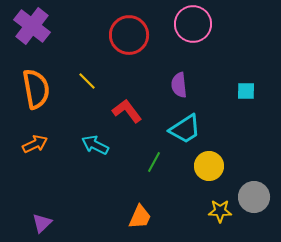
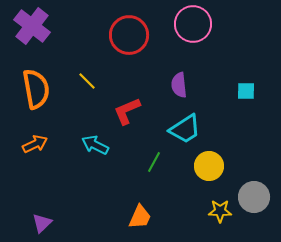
red L-shape: rotated 76 degrees counterclockwise
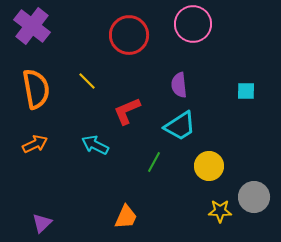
cyan trapezoid: moved 5 px left, 3 px up
orange trapezoid: moved 14 px left
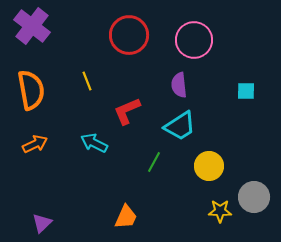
pink circle: moved 1 px right, 16 px down
yellow line: rotated 24 degrees clockwise
orange semicircle: moved 5 px left, 1 px down
cyan arrow: moved 1 px left, 2 px up
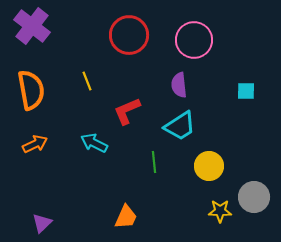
green line: rotated 35 degrees counterclockwise
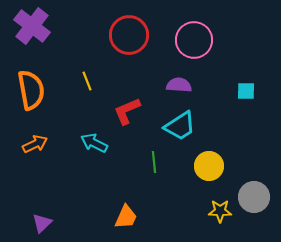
purple semicircle: rotated 100 degrees clockwise
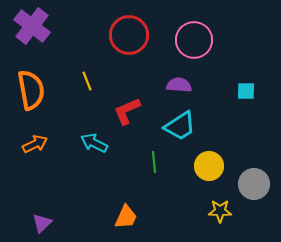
gray circle: moved 13 px up
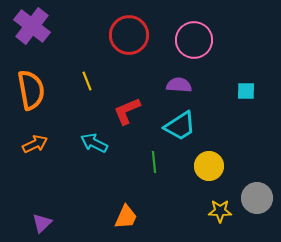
gray circle: moved 3 px right, 14 px down
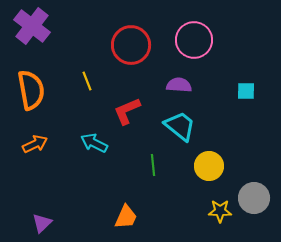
red circle: moved 2 px right, 10 px down
cyan trapezoid: rotated 108 degrees counterclockwise
green line: moved 1 px left, 3 px down
gray circle: moved 3 px left
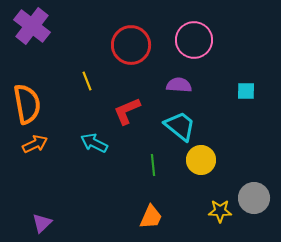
orange semicircle: moved 4 px left, 14 px down
yellow circle: moved 8 px left, 6 px up
orange trapezoid: moved 25 px right
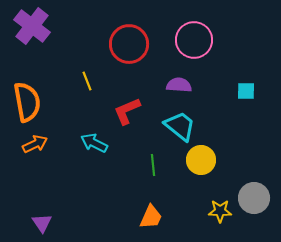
red circle: moved 2 px left, 1 px up
orange semicircle: moved 2 px up
purple triangle: rotated 20 degrees counterclockwise
